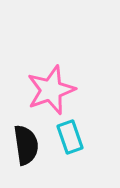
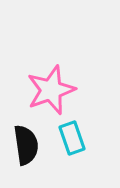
cyan rectangle: moved 2 px right, 1 px down
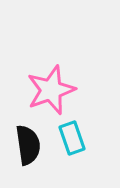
black semicircle: moved 2 px right
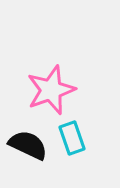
black semicircle: rotated 57 degrees counterclockwise
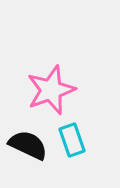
cyan rectangle: moved 2 px down
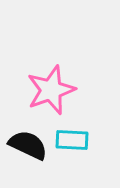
cyan rectangle: rotated 68 degrees counterclockwise
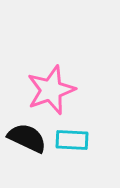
black semicircle: moved 1 px left, 7 px up
